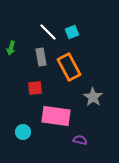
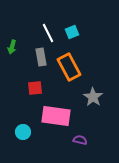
white line: moved 1 px down; rotated 18 degrees clockwise
green arrow: moved 1 px right, 1 px up
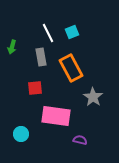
orange rectangle: moved 2 px right, 1 px down
cyan circle: moved 2 px left, 2 px down
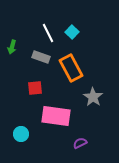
cyan square: rotated 24 degrees counterclockwise
gray rectangle: rotated 60 degrees counterclockwise
purple semicircle: moved 3 px down; rotated 40 degrees counterclockwise
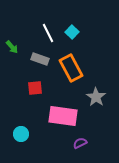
green arrow: rotated 56 degrees counterclockwise
gray rectangle: moved 1 px left, 2 px down
gray star: moved 3 px right
pink rectangle: moved 7 px right
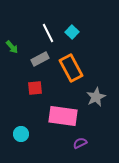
gray rectangle: rotated 48 degrees counterclockwise
gray star: rotated 12 degrees clockwise
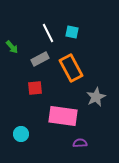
cyan square: rotated 32 degrees counterclockwise
purple semicircle: rotated 24 degrees clockwise
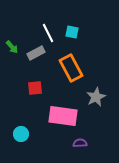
gray rectangle: moved 4 px left, 6 px up
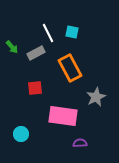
orange rectangle: moved 1 px left
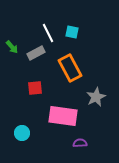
cyan circle: moved 1 px right, 1 px up
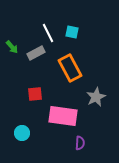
red square: moved 6 px down
purple semicircle: rotated 96 degrees clockwise
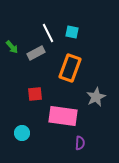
orange rectangle: rotated 48 degrees clockwise
